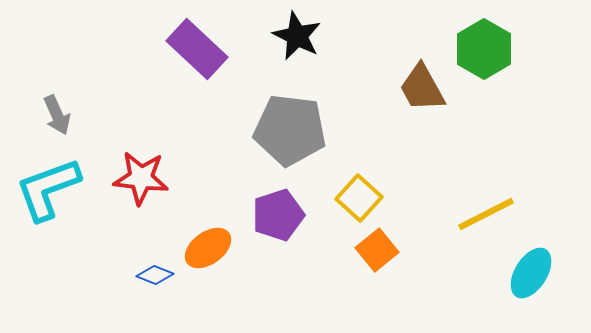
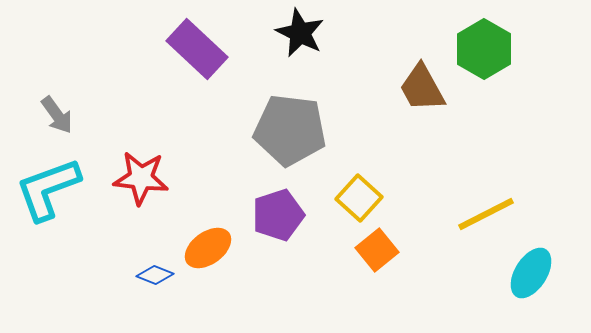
black star: moved 3 px right, 3 px up
gray arrow: rotated 12 degrees counterclockwise
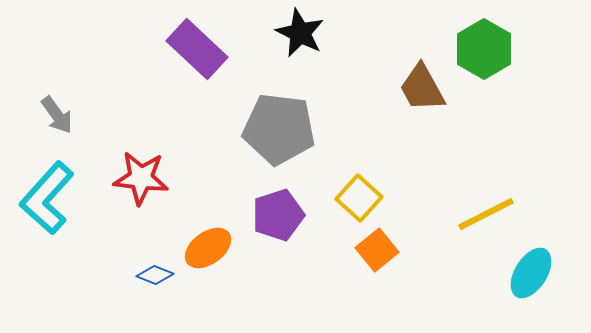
gray pentagon: moved 11 px left, 1 px up
cyan L-shape: moved 1 px left, 9 px down; rotated 28 degrees counterclockwise
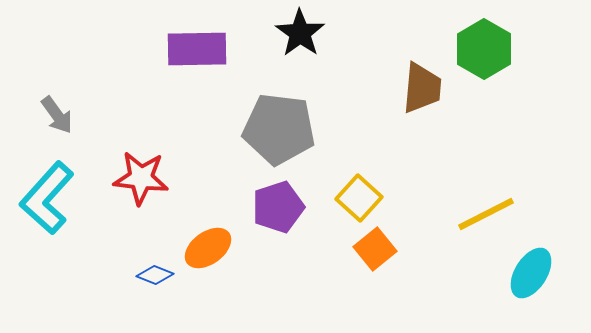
black star: rotated 9 degrees clockwise
purple rectangle: rotated 44 degrees counterclockwise
brown trapezoid: rotated 146 degrees counterclockwise
purple pentagon: moved 8 px up
orange square: moved 2 px left, 1 px up
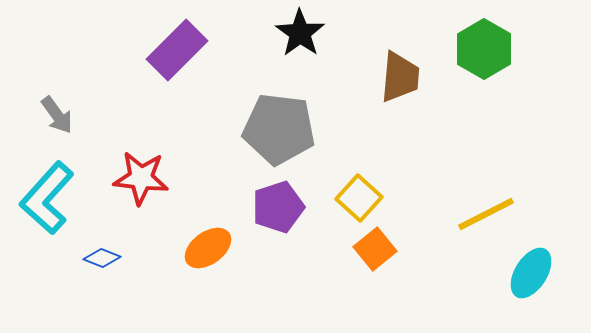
purple rectangle: moved 20 px left, 1 px down; rotated 44 degrees counterclockwise
brown trapezoid: moved 22 px left, 11 px up
blue diamond: moved 53 px left, 17 px up
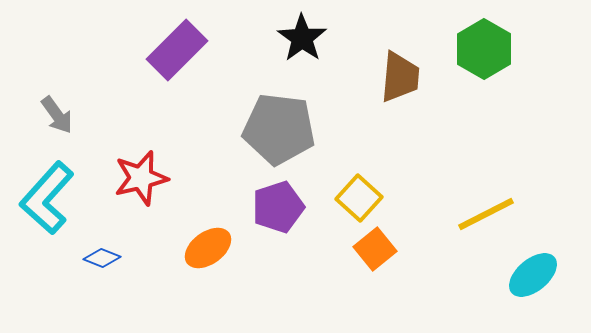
black star: moved 2 px right, 5 px down
red star: rotated 20 degrees counterclockwise
cyan ellipse: moved 2 px right, 2 px down; rotated 18 degrees clockwise
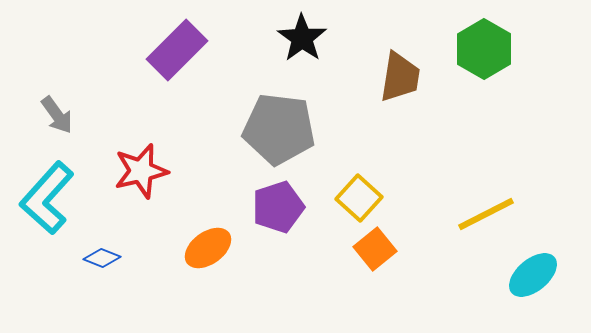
brown trapezoid: rotated 4 degrees clockwise
red star: moved 7 px up
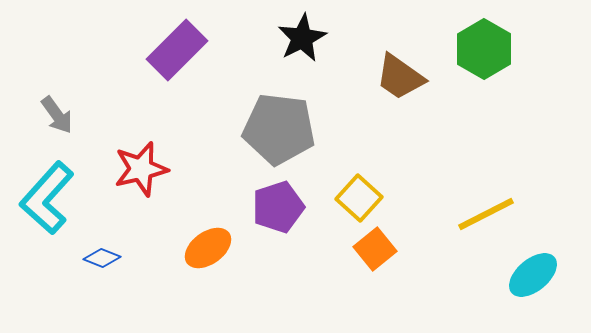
black star: rotated 9 degrees clockwise
brown trapezoid: rotated 116 degrees clockwise
red star: moved 2 px up
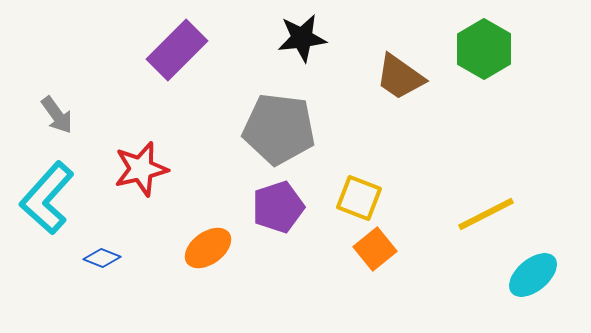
black star: rotated 21 degrees clockwise
yellow square: rotated 21 degrees counterclockwise
